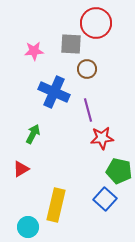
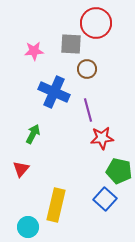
red triangle: rotated 18 degrees counterclockwise
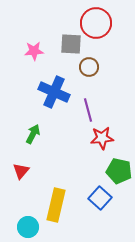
brown circle: moved 2 px right, 2 px up
red triangle: moved 2 px down
blue square: moved 5 px left, 1 px up
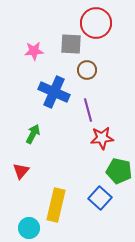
brown circle: moved 2 px left, 3 px down
cyan circle: moved 1 px right, 1 px down
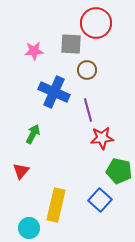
blue square: moved 2 px down
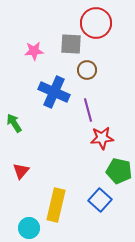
green arrow: moved 19 px left, 11 px up; rotated 60 degrees counterclockwise
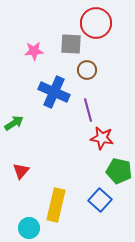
green arrow: rotated 90 degrees clockwise
red star: rotated 15 degrees clockwise
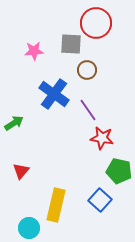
blue cross: moved 2 px down; rotated 12 degrees clockwise
purple line: rotated 20 degrees counterclockwise
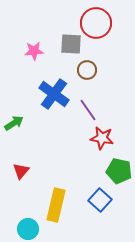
cyan circle: moved 1 px left, 1 px down
